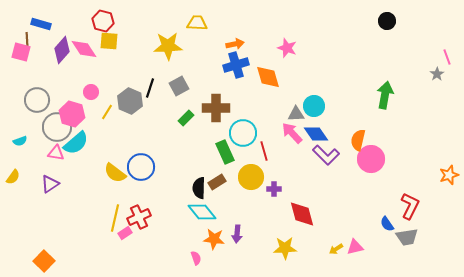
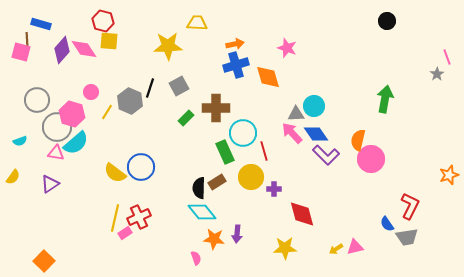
green arrow at (385, 95): moved 4 px down
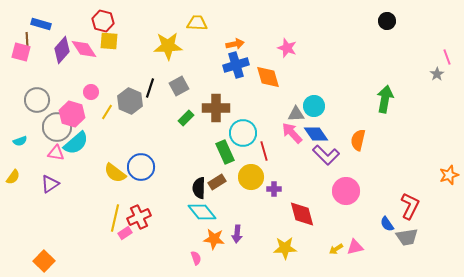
pink circle at (371, 159): moved 25 px left, 32 px down
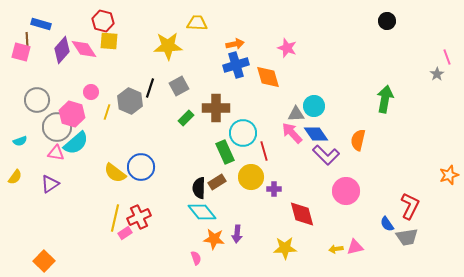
yellow line at (107, 112): rotated 14 degrees counterclockwise
yellow semicircle at (13, 177): moved 2 px right
yellow arrow at (336, 249): rotated 24 degrees clockwise
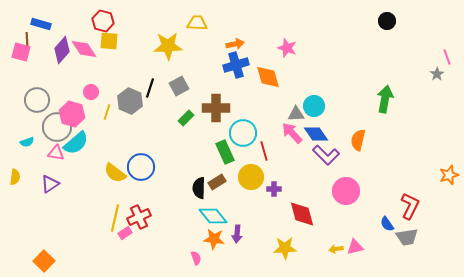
cyan semicircle at (20, 141): moved 7 px right, 1 px down
yellow semicircle at (15, 177): rotated 28 degrees counterclockwise
cyan diamond at (202, 212): moved 11 px right, 4 px down
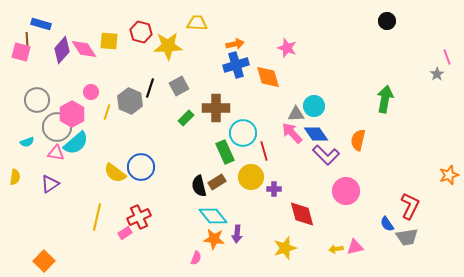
red hexagon at (103, 21): moved 38 px right, 11 px down
pink hexagon at (72, 114): rotated 15 degrees clockwise
black semicircle at (199, 188): moved 2 px up; rotated 15 degrees counterclockwise
yellow line at (115, 218): moved 18 px left, 1 px up
yellow star at (285, 248): rotated 15 degrees counterclockwise
pink semicircle at (196, 258): rotated 40 degrees clockwise
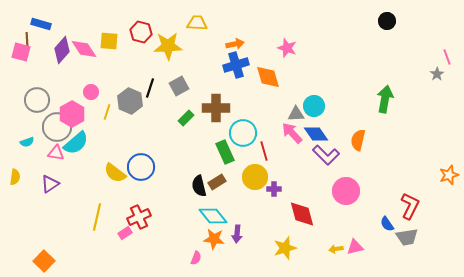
yellow circle at (251, 177): moved 4 px right
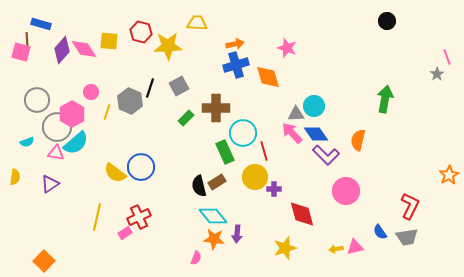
orange star at (449, 175): rotated 12 degrees counterclockwise
blue semicircle at (387, 224): moved 7 px left, 8 px down
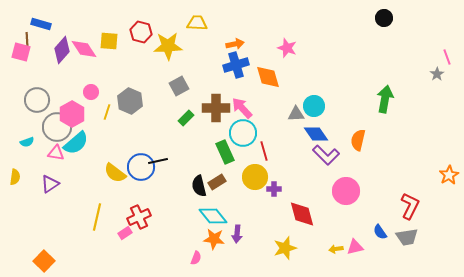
black circle at (387, 21): moved 3 px left, 3 px up
black line at (150, 88): moved 8 px right, 73 px down; rotated 60 degrees clockwise
pink arrow at (292, 133): moved 50 px left, 25 px up
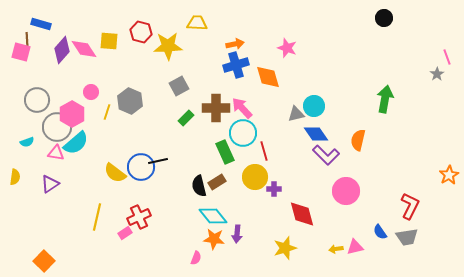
gray triangle at (296, 114): rotated 12 degrees counterclockwise
